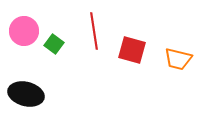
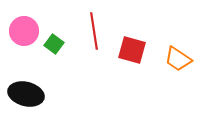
orange trapezoid: rotated 20 degrees clockwise
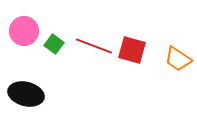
red line: moved 15 px down; rotated 60 degrees counterclockwise
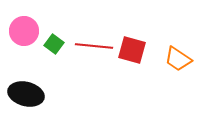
red line: rotated 15 degrees counterclockwise
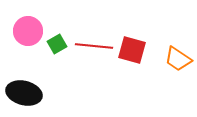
pink circle: moved 4 px right
green square: moved 3 px right; rotated 24 degrees clockwise
black ellipse: moved 2 px left, 1 px up
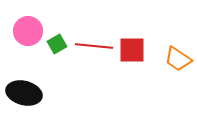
red square: rotated 16 degrees counterclockwise
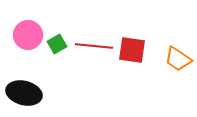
pink circle: moved 4 px down
red square: rotated 8 degrees clockwise
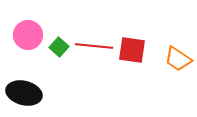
green square: moved 2 px right, 3 px down; rotated 18 degrees counterclockwise
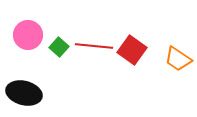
red square: rotated 28 degrees clockwise
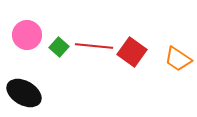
pink circle: moved 1 px left
red square: moved 2 px down
black ellipse: rotated 16 degrees clockwise
